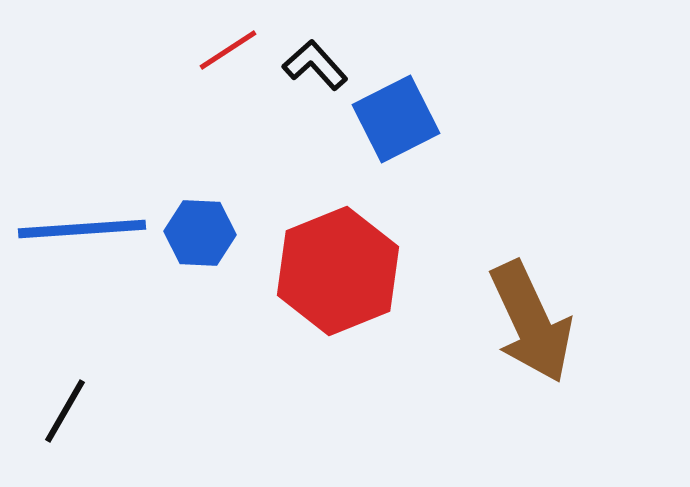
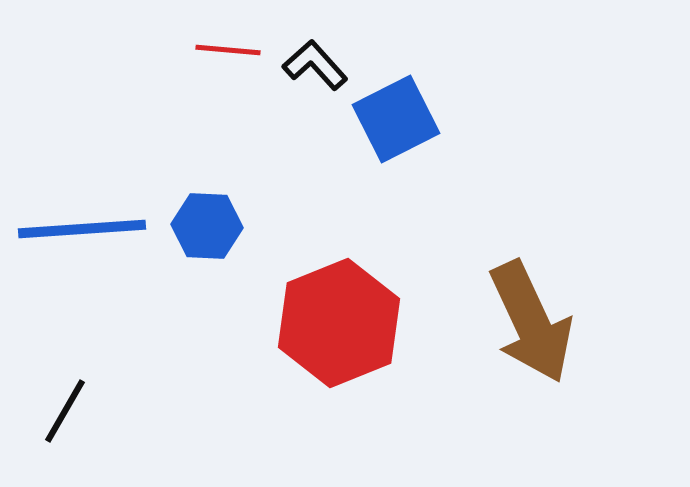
red line: rotated 38 degrees clockwise
blue hexagon: moved 7 px right, 7 px up
red hexagon: moved 1 px right, 52 px down
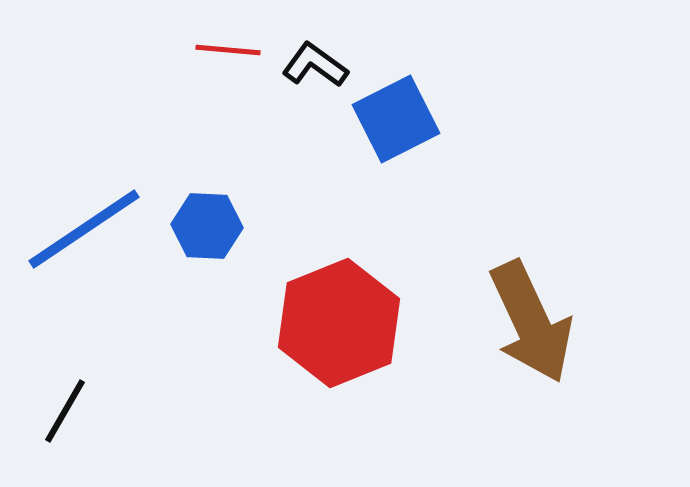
black L-shape: rotated 12 degrees counterclockwise
blue line: moved 2 px right; rotated 30 degrees counterclockwise
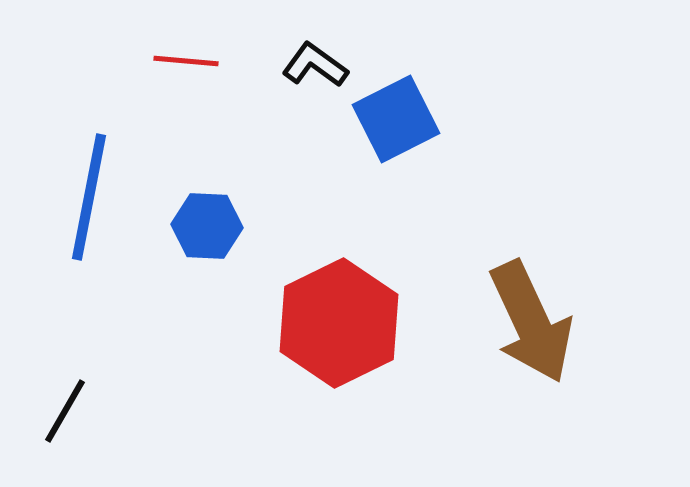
red line: moved 42 px left, 11 px down
blue line: moved 5 px right, 32 px up; rotated 45 degrees counterclockwise
red hexagon: rotated 4 degrees counterclockwise
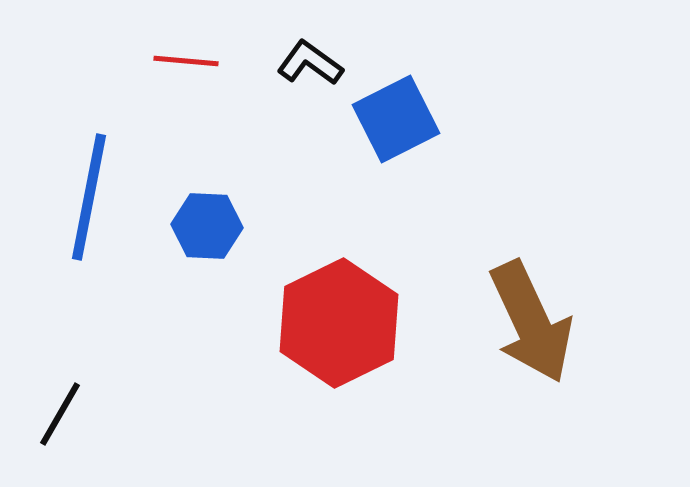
black L-shape: moved 5 px left, 2 px up
black line: moved 5 px left, 3 px down
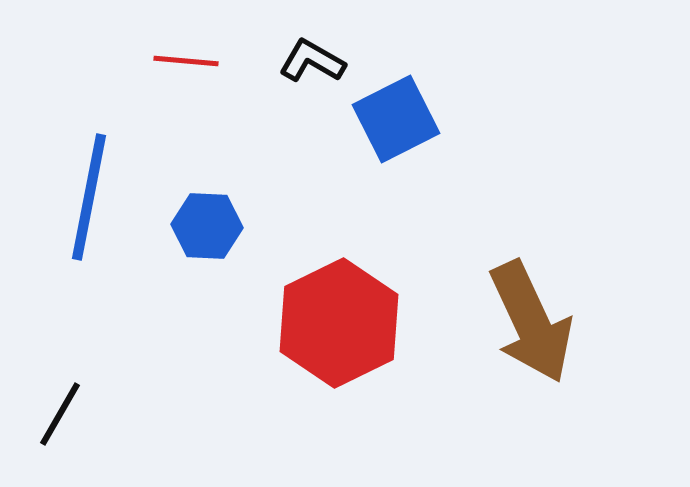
black L-shape: moved 2 px right, 2 px up; rotated 6 degrees counterclockwise
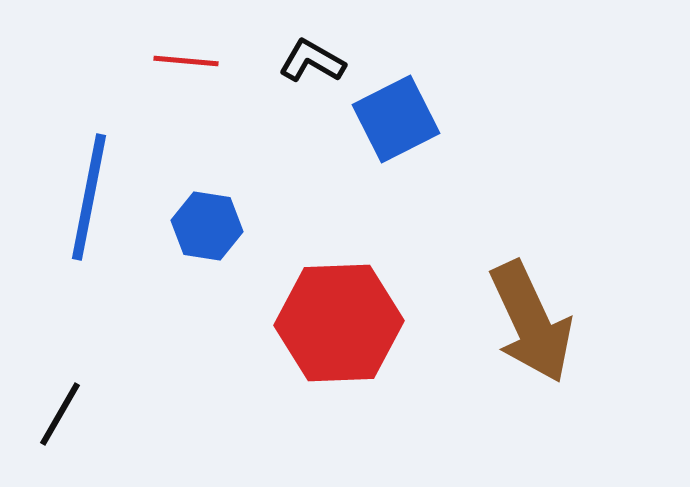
blue hexagon: rotated 6 degrees clockwise
red hexagon: rotated 24 degrees clockwise
